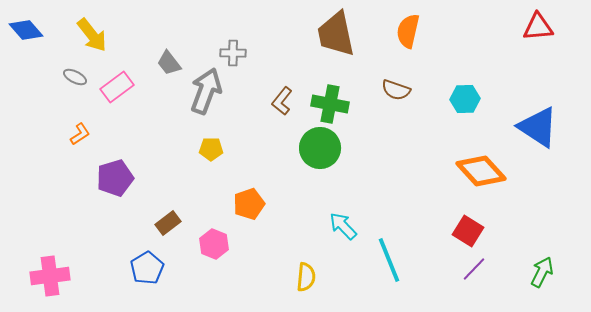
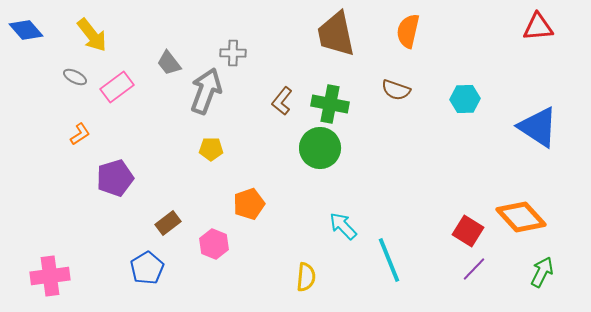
orange diamond: moved 40 px right, 46 px down
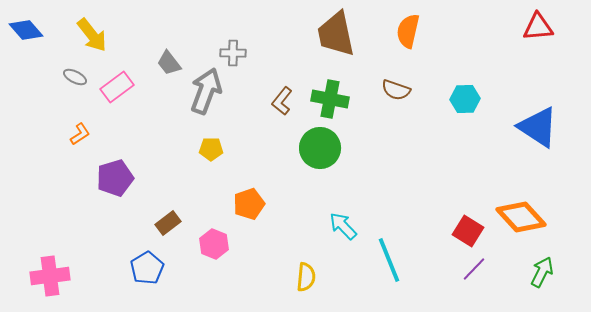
green cross: moved 5 px up
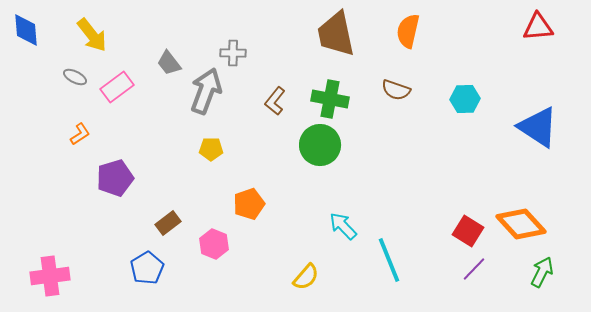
blue diamond: rotated 36 degrees clockwise
brown L-shape: moved 7 px left
green circle: moved 3 px up
orange diamond: moved 7 px down
yellow semicircle: rotated 36 degrees clockwise
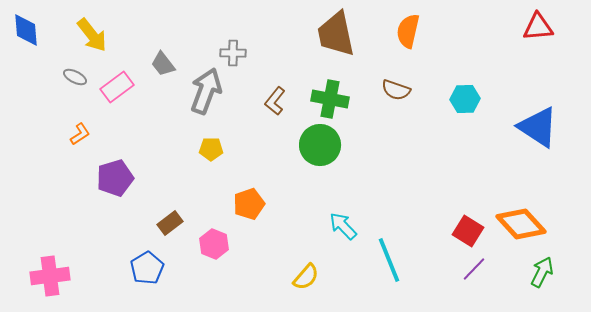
gray trapezoid: moved 6 px left, 1 px down
brown rectangle: moved 2 px right
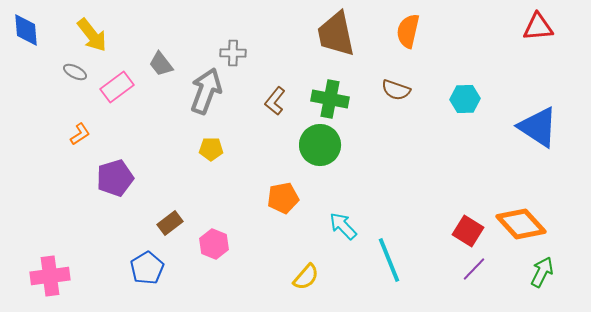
gray trapezoid: moved 2 px left
gray ellipse: moved 5 px up
orange pentagon: moved 34 px right, 6 px up; rotated 8 degrees clockwise
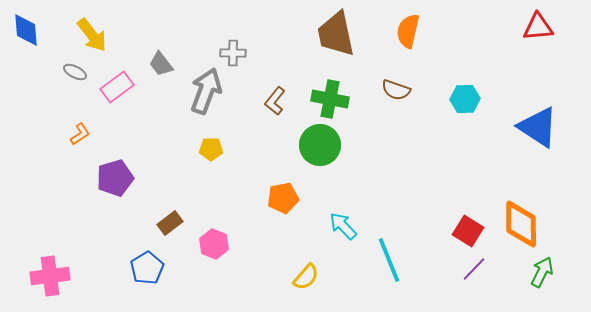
orange diamond: rotated 42 degrees clockwise
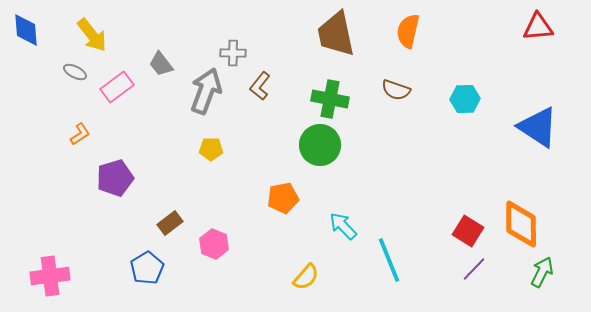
brown L-shape: moved 15 px left, 15 px up
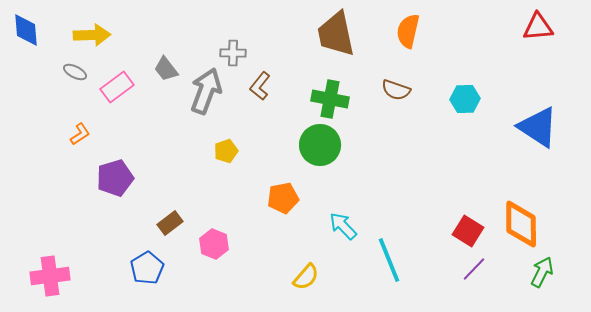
yellow arrow: rotated 54 degrees counterclockwise
gray trapezoid: moved 5 px right, 5 px down
yellow pentagon: moved 15 px right, 2 px down; rotated 20 degrees counterclockwise
